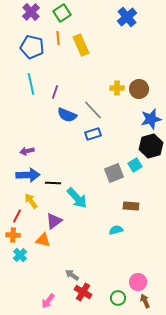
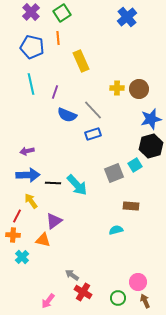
yellow rectangle: moved 16 px down
cyan arrow: moved 13 px up
cyan cross: moved 2 px right, 2 px down
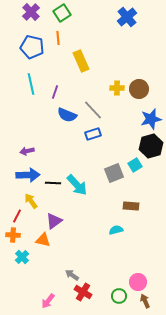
green circle: moved 1 px right, 2 px up
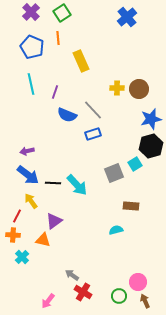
blue pentagon: rotated 10 degrees clockwise
cyan square: moved 1 px up
blue arrow: rotated 40 degrees clockwise
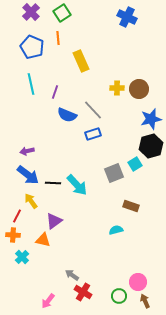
blue cross: rotated 24 degrees counterclockwise
brown rectangle: rotated 14 degrees clockwise
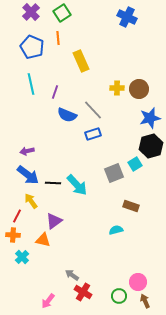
blue star: moved 1 px left, 1 px up
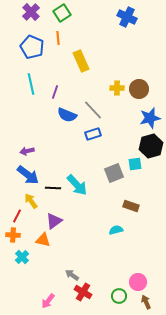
cyan square: rotated 24 degrees clockwise
black line: moved 5 px down
brown arrow: moved 1 px right, 1 px down
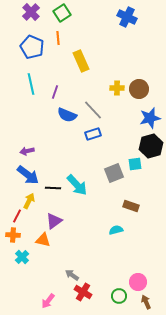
yellow arrow: moved 2 px left; rotated 63 degrees clockwise
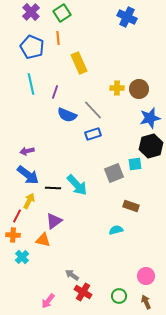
yellow rectangle: moved 2 px left, 2 px down
pink circle: moved 8 px right, 6 px up
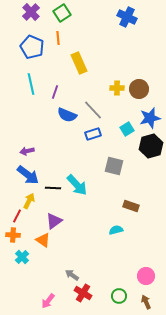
cyan square: moved 8 px left, 35 px up; rotated 24 degrees counterclockwise
gray square: moved 7 px up; rotated 36 degrees clockwise
orange triangle: rotated 21 degrees clockwise
red cross: moved 1 px down
